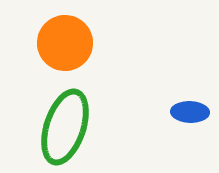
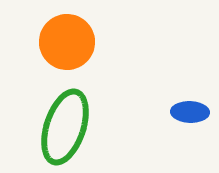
orange circle: moved 2 px right, 1 px up
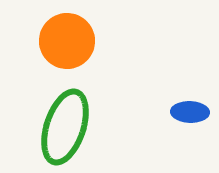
orange circle: moved 1 px up
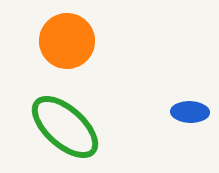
green ellipse: rotated 66 degrees counterclockwise
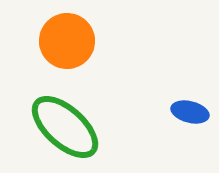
blue ellipse: rotated 12 degrees clockwise
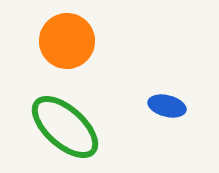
blue ellipse: moved 23 px left, 6 px up
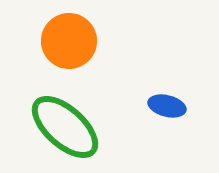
orange circle: moved 2 px right
